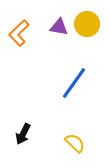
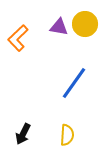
yellow circle: moved 2 px left
orange L-shape: moved 1 px left, 5 px down
yellow semicircle: moved 8 px left, 8 px up; rotated 50 degrees clockwise
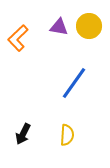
yellow circle: moved 4 px right, 2 px down
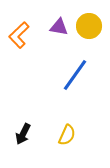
orange L-shape: moved 1 px right, 3 px up
blue line: moved 1 px right, 8 px up
yellow semicircle: rotated 20 degrees clockwise
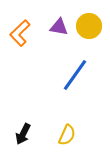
orange L-shape: moved 1 px right, 2 px up
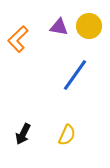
orange L-shape: moved 2 px left, 6 px down
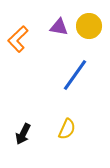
yellow semicircle: moved 6 px up
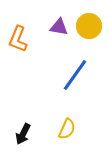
orange L-shape: rotated 24 degrees counterclockwise
